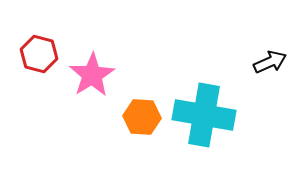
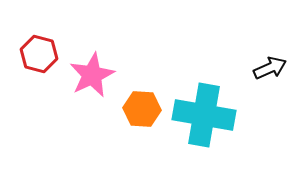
black arrow: moved 6 px down
pink star: rotated 6 degrees clockwise
orange hexagon: moved 8 px up
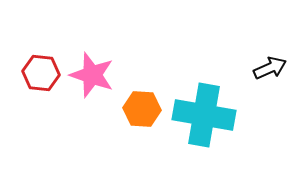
red hexagon: moved 2 px right, 19 px down; rotated 9 degrees counterclockwise
pink star: rotated 27 degrees counterclockwise
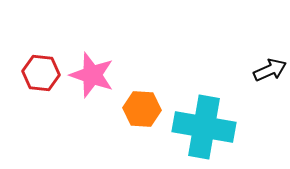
black arrow: moved 2 px down
cyan cross: moved 12 px down
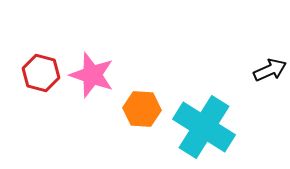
red hexagon: rotated 9 degrees clockwise
cyan cross: rotated 22 degrees clockwise
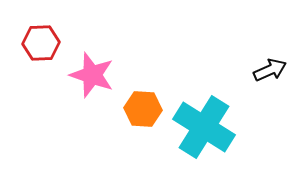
red hexagon: moved 30 px up; rotated 18 degrees counterclockwise
orange hexagon: moved 1 px right
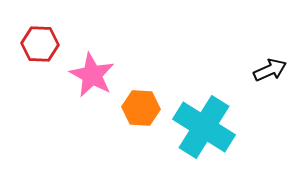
red hexagon: moved 1 px left, 1 px down; rotated 6 degrees clockwise
pink star: rotated 9 degrees clockwise
orange hexagon: moved 2 px left, 1 px up
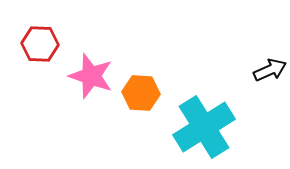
pink star: moved 1 px left, 1 px down; rotated 9 degrees counterclockwise
orange hexagon: moved 15 px up
cyan cross: rotated 26 degrees clockwise
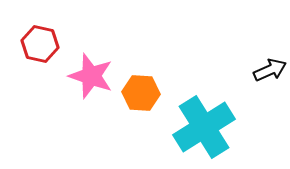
red hexagon: rotated 9 degrees clockwise
